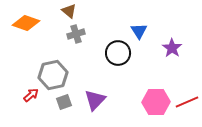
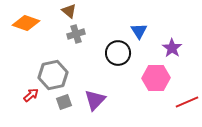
pink hexagon: moved 24 px up
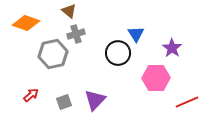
blue triangle: moved 3 px left, 3 px down
gray hexagon: moved 21 px up
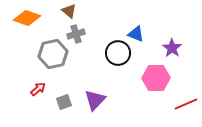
orange diamond: moved 1 px right, 5 px up
blue triangle: rotated 36 degrees counterclockwise
red arrow: moved 7 px right, 6 px up
red line: moved 1 px left, 2 px down
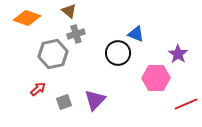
purple star: moved 6 px right, 6 px down
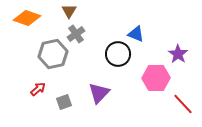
brown triangle: rotated 21 degrees clockwise
gray cross: rotated 18 degrees counterclockwise
black circle: moved 1 px down
purple triangle: moved 4 px right, 7 px up
red line: moved 3 px left; rotated 70 degrees clockwise
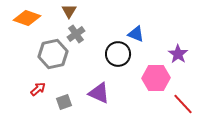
purple triangle: rotated 50 degrees counterclockwise
